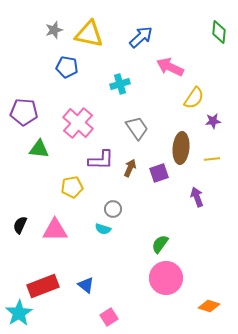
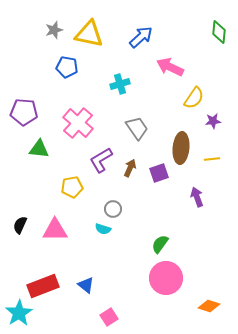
purple L-shape: rotated 148 degrees clockwise
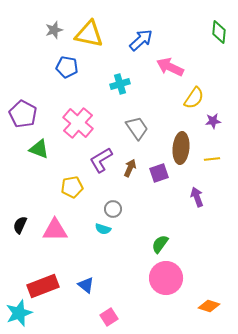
blue arrow: moved 3 px down
purple pentagon: moved 1 px left, 2 px down; rotated 24 degrees clockwise
green triangle: rotated 15 degrees clockwise
cyan star: rotated 12 degrees clockwise
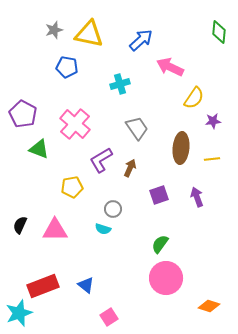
pink cross: moved 3 px left, 1 px down
purple square: moved 22 px down
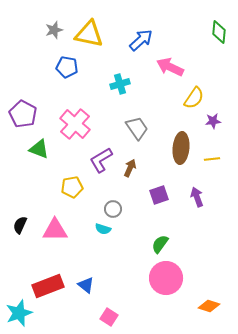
red rectangle: moved 5 px right
pink square: rotated 24 degrees counterclockwise
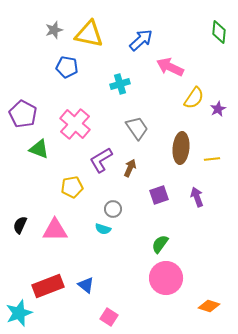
purple star: moved 5 px right, 12 px up; rotated 21 degrees counterclockwise
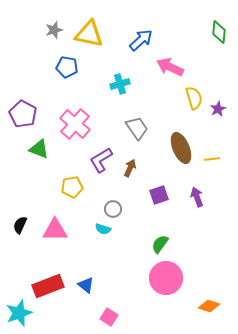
yellow semicircle: rotated 50 degrees counterclockwise
brown ellipse: rotated 28 degrees counterclockwise
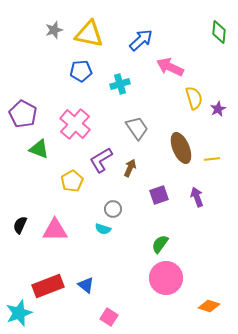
blue pentagon: moved 14 px right, 4 px down; rotated 15 degrees counterclockwise
yellow pentagon: moved 6 px up; rotated 20 degrees counterclockwise
